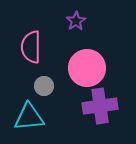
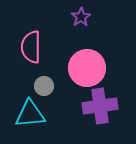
purple star: moved 5 px right, 4 px up
cyan triangle: moved 1 px right, 3 px up
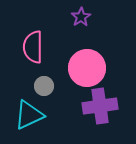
pink semicircle: moved 2 px right
cyan triangle: moved 1 px left, 1 px down; rotated 20 degrees counterclockwise
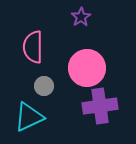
cyan triangle: moved 2 px down
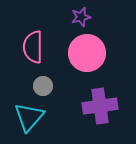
purple star: rotated 18 degrees clockwise
pink circle: moved 15 px up
gray circle: moved 1 px left
cyan triangle: rotated 24 degrees counterclockwise
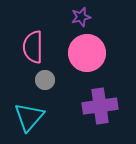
gray circle: moved 2 px right, 6 px up
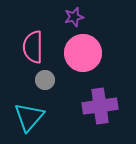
purple star: moved 7 px left
pink circle: moved 4 px left
